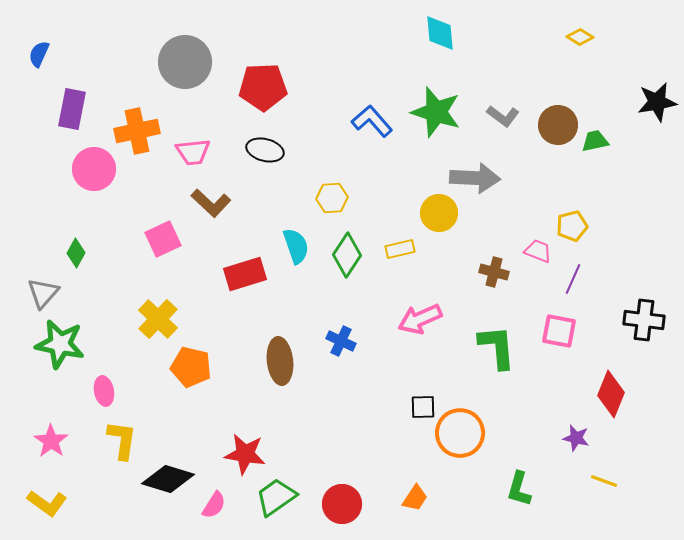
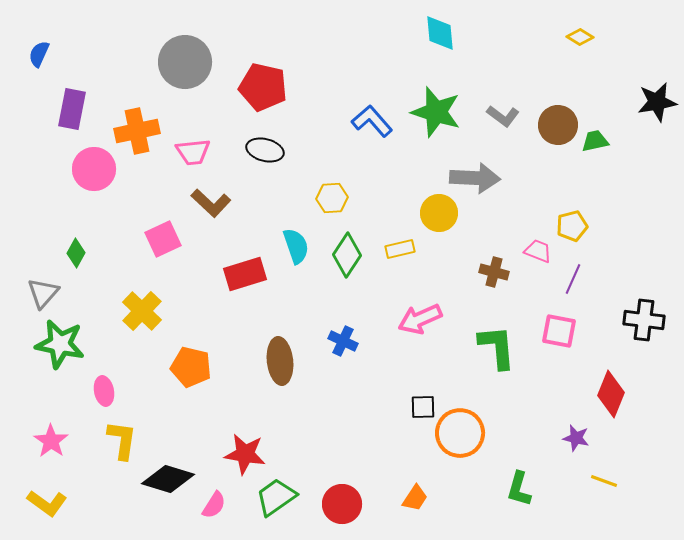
red pentagon at (263, 87): rotated 15 degrees clockwise
yellow cross at (158, 319): moved 16 px left, 8 px up
blue cross at (341, 341): moved 2 px right
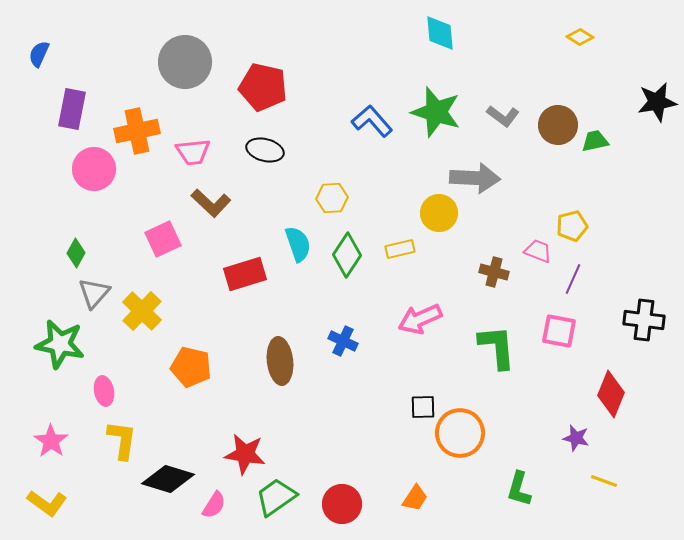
cyan semicircle at (296, 246): moved 2 px right, 2 px up
gray triangle at (43, 293): moved 51 px right
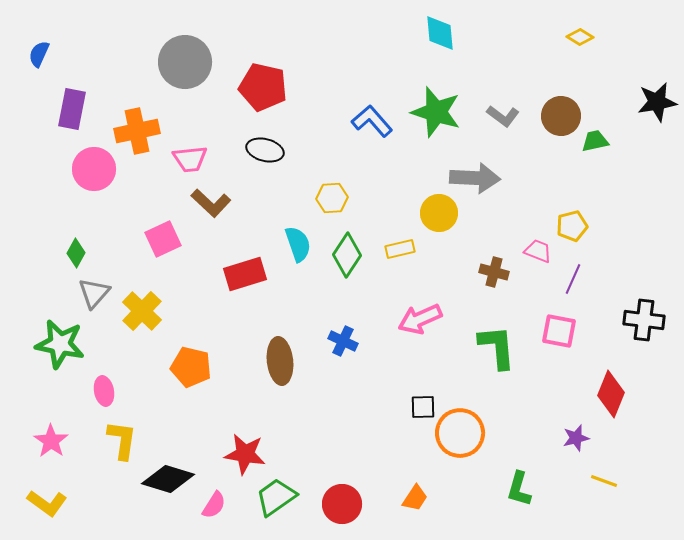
brown circle at (558, 125): moved 3 px right, 9 px up
pink trapezoid at (193, 152): moved 3 px left, 7 px down
purple star at (576, 438): rotated 28 degrees counterclockwise
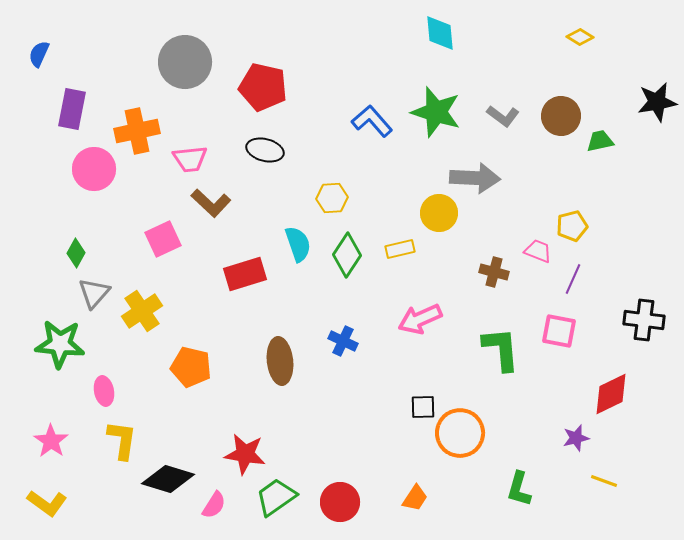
green trapezoid at (595, 141): moved 5 px right
yellow cross at (142, 311): rotated 12 degrees clockwise
green star at (60, 344): rotated 6 degrees counterclockwise
green L-shape at (497, 347): moved 4 px right, 2 px down
red diamond at (611, 394): rotated 42 degrees clockwise
red circle at (342, 504): moved 2 px left, 2 px up
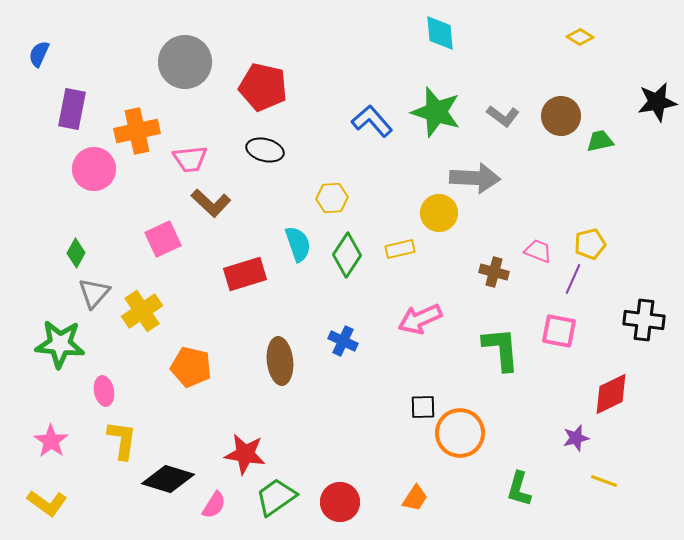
yellow pentagon at (572, 226): moved 18 px right, 18 px down
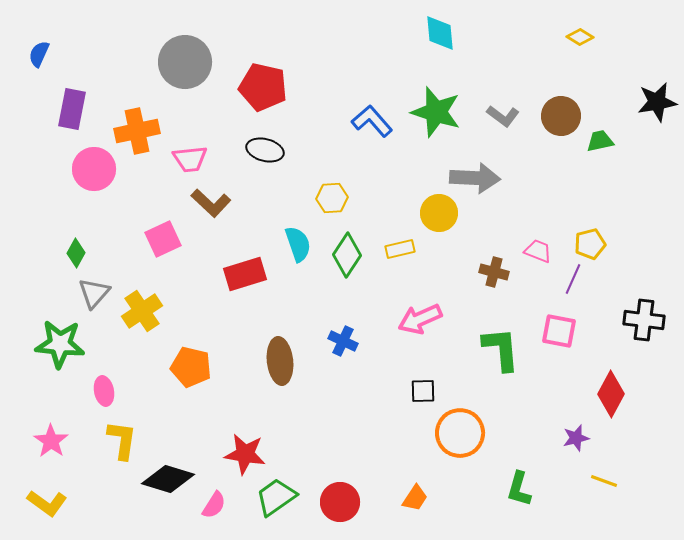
red diamond at (611, 394): rotated 36 degrees counterclockwise
black square at (423, 407): moved 16 px up
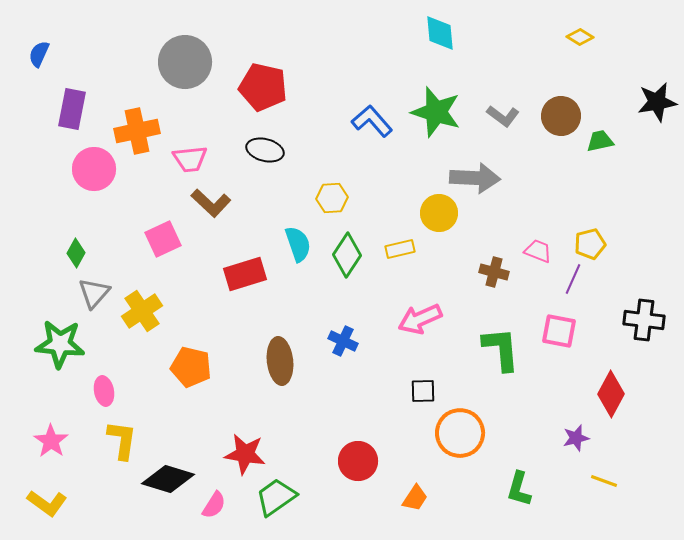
red circle at (340, 502): moved 18 px right, 41 px up
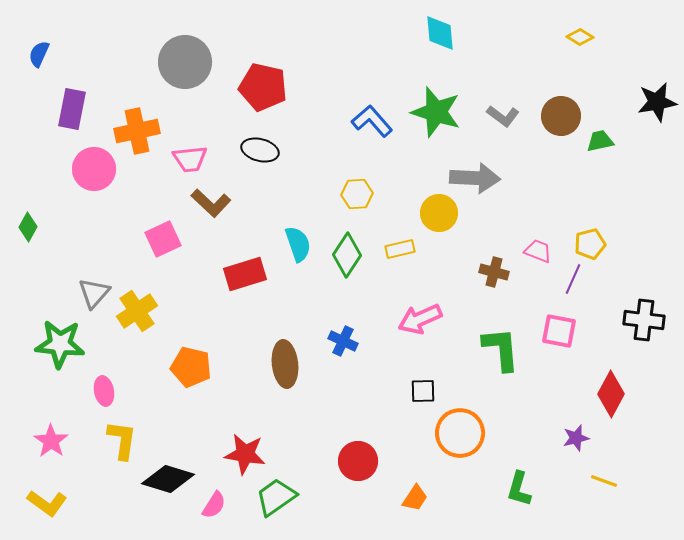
black ellipse at (265, 150): moved 5 px left
yellow hexagon at (332, 198): moved 25 px right, 4 px up
green diamond at (76, 253): moved 48 px left, 26 px up
yellow cross at (142, 311): moved 5 px left
brown ellipse at (280, 361): moved 5 px right, 3 px down
